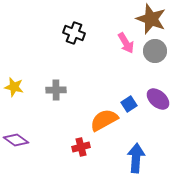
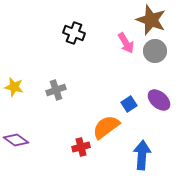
brown star: moved 1 px down
gray cross: rotated 18 degrees counterclockwise
purple ellipse: moved 1 px right, 1 px down
orange semicircle: moved 2 px right, 7 px down; rotated 8 degrees counterclockwise
blue arrow: moved 6 px right, 3 px up
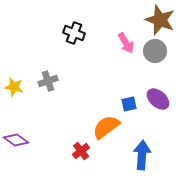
brown star: moved 9 px right
gray cross: moved 8 px left, 9 px up
purple ellipse: moved 1 px left, 1 px up
blue square: rotated 21 degrees clockwise
red cross: moved 4 px down; rotated 24 degrees counterclockwise
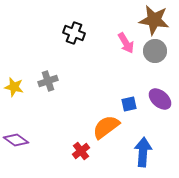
brown star: moved 6 px left; rotated 12 degrees counterclockwise
purple ellipse: moved 2 px right
blue arrow: moved 1 px right, 3 px up
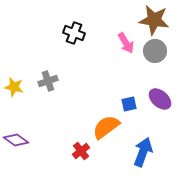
blue arrow: rotated 16 degrees clockwise
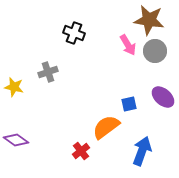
brown star: moved 5 px left
pink arrow: moved 2 px right, 2 px down
gray cross: moved 9 px up
purple ellipse: moved 3 px right, 2 px up
blue arrow: moved 1 px left, 1 px up
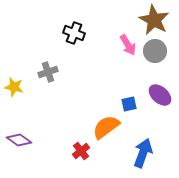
brown star: moved 5 px right; rotated 20 degrees clockwise
purple ellipse: moved 3 px left, 2 px up
purple diamond: moved 3 px right
blue arrow: moved 1 px right, 2 px down
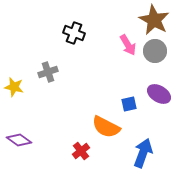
purple ellipse: moved 1 px left, 1 px up; rotated 10 degrees counterclockwise
orange semicircle: rotated 116 degrees counterclockwise
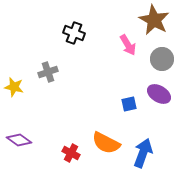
gray circle: moved 7 px right, 8 px down
orange semicircle: moved 16 px down
red cross: moved 10 px left, 2 px down; rotated 24 degrees counterclockwise
